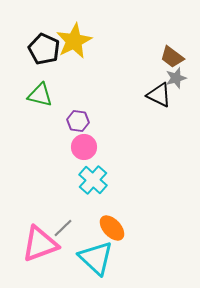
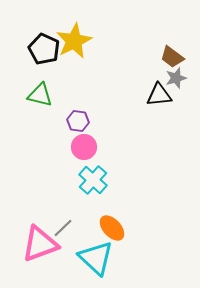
black triangle: rotated 32 degrees counterclockwise
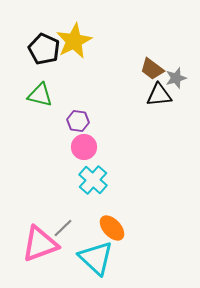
brown trapezoid: moved 20 px left, 12 px down
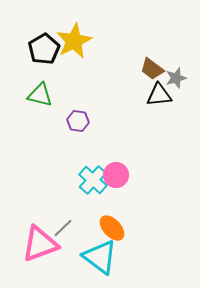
black pentagon: rotated 16 degrees clockwise
pink circle: moved 32 px right, 28 px down
cyan triangle: moved 4 px right, 1 px up; rotated 6 degrees counterclockwise
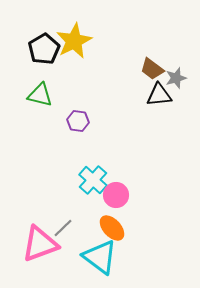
pink circle: moved 20 px down
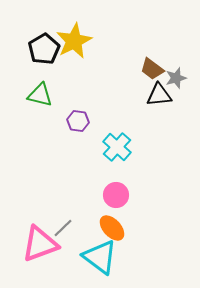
cyan cross: moved 24 px right, 33 px up
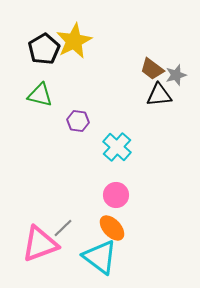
gray star: moved 3 px up
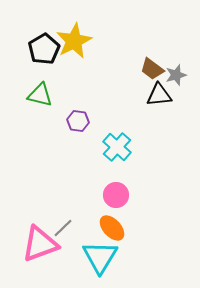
cyan triangle: rotated 24 degrees clockwise
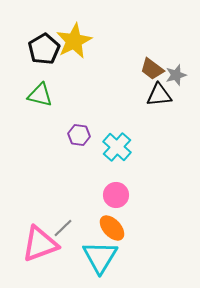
purple hexagon: moved 1 px right, 14 px down
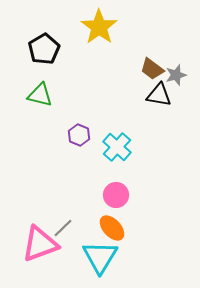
yellow star: moved 25 px right, 14 px up; rotated 9 degrees counterclockwise
black triangle: rotated 16 degrees clockwise
purple hexagon: rotated 15 degrees clockwise
